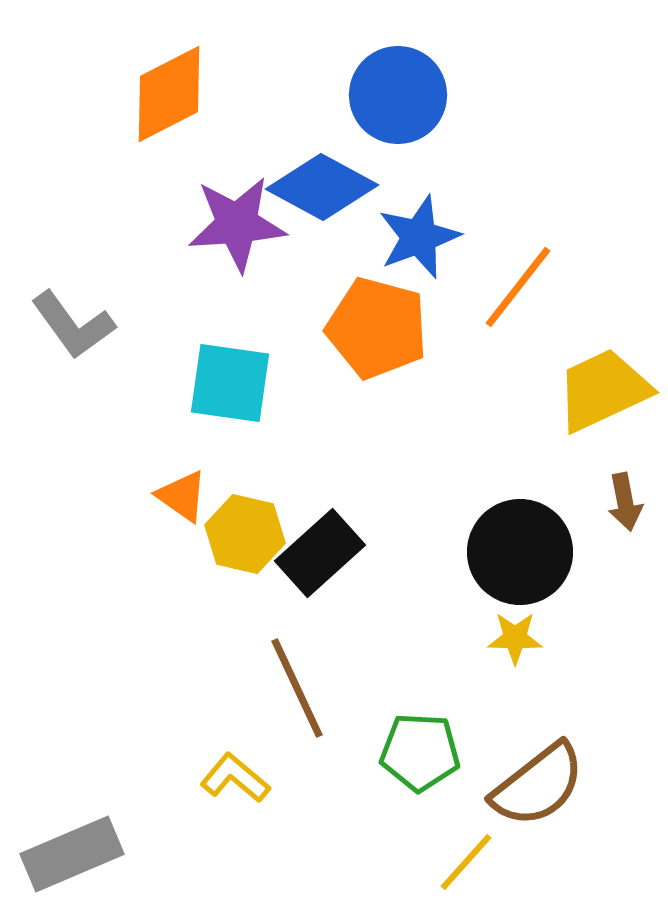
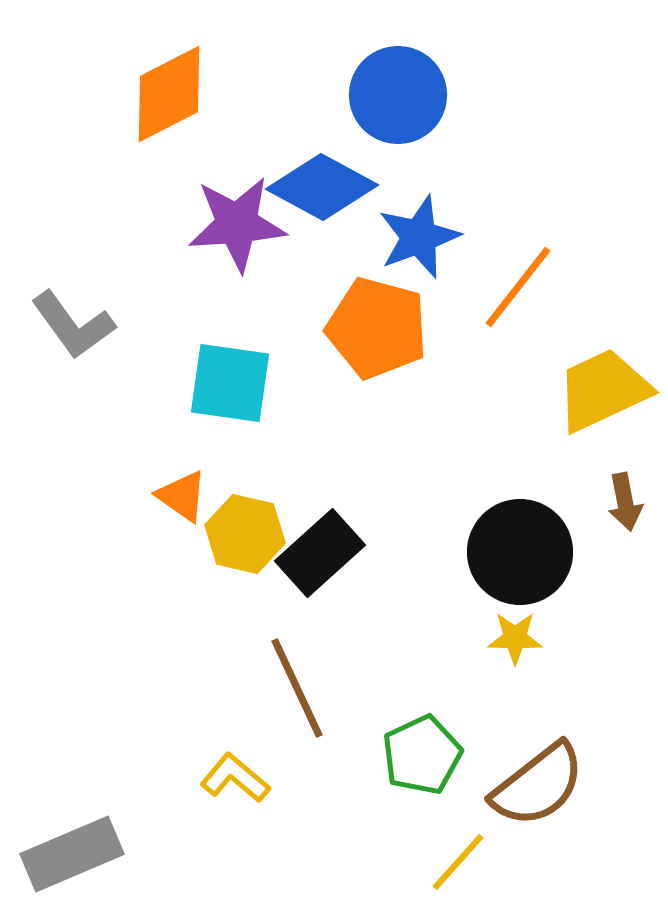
green pentagon: moved 2 px right, 3 px down; rotated 28 degrees counterclockwise
yellow line: moved 8 px left
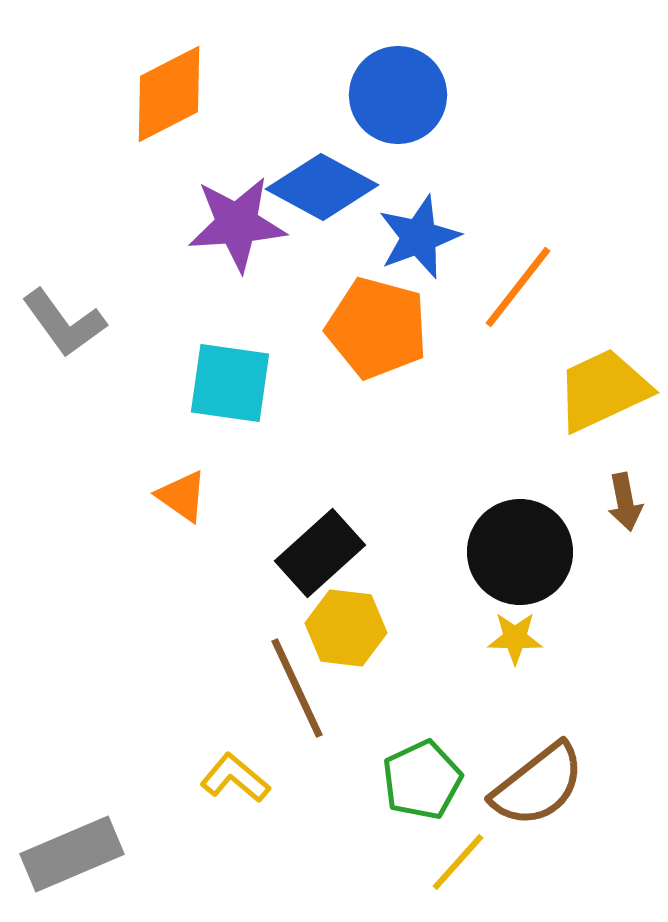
gray L-shape: moved 9 px left, 2 px up
yellow hexagon: moved 101 px right, 94 px down; rotated 6 degrees counterclockwise
green pentagon: moved 25 px down
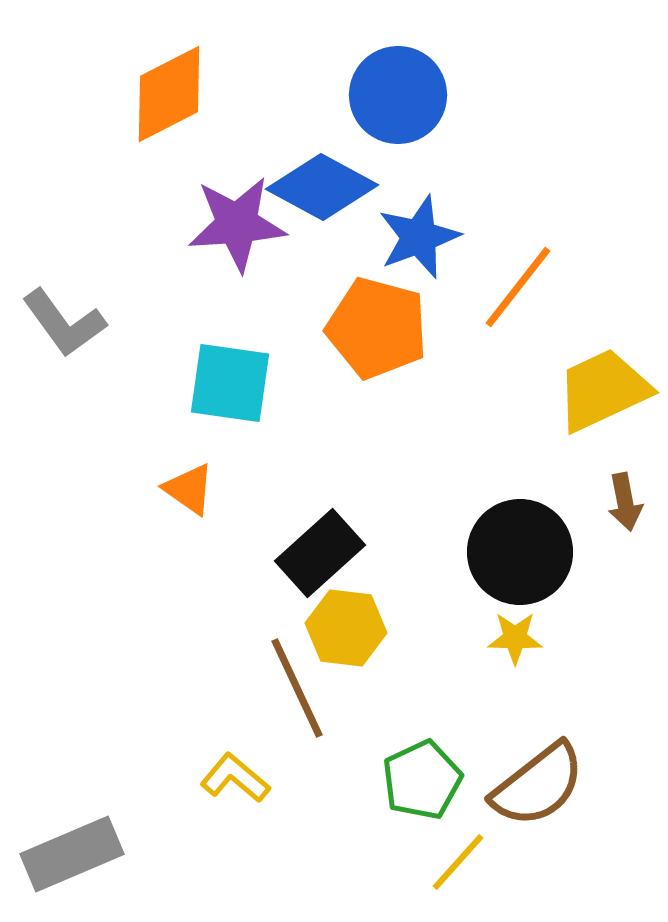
orange triangle: moved 7 px right, 7 px up
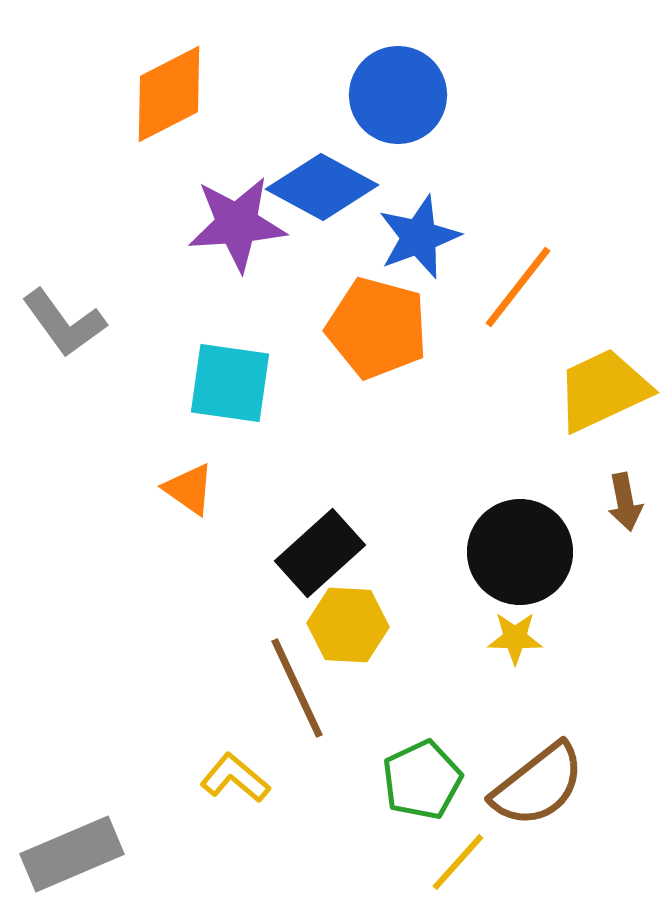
yellow hexagon: moved 2 px right, 3 px up; rotated 4 degrees counterclockwise
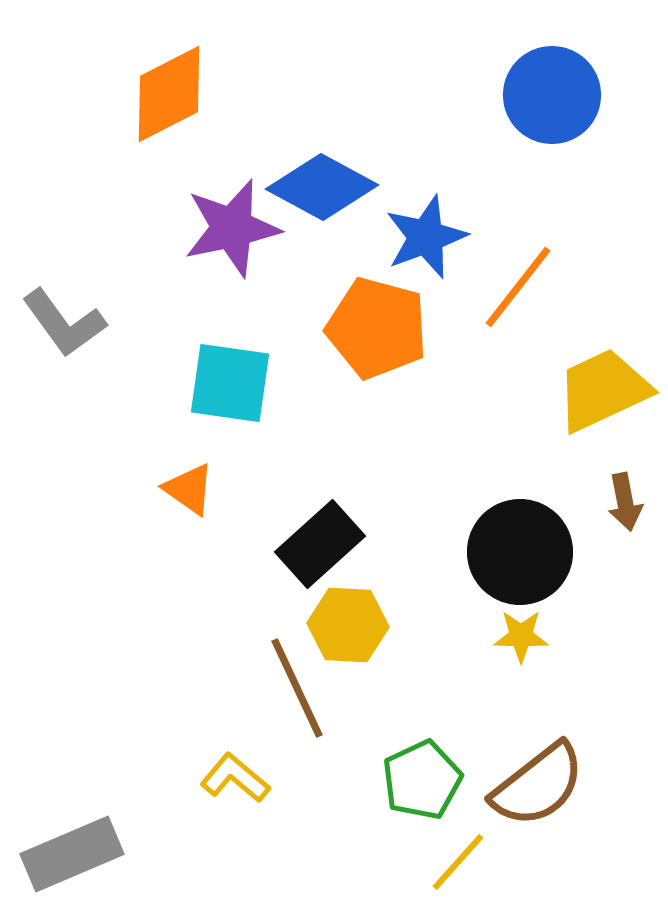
blue circle: moved 154 px right
purple star: moved 5 px left, 4 px down; rotated 8 degrees counterclockwise
blue star: moved 7 px right
black rectangle: moved 9 px up
yellow star: moved 6 px right, 2 px up
